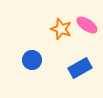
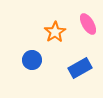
pink ellipse: moved 1 px right, 1 px up; rotated 25 degrees clockwise
orange star: moved 6 px left, 3 px down; rotated 20 degrees clockwise
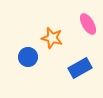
orange star: moved 3 px left, 6 px down; rotated 25 degrees counterclockwise
blue circle: moved 4 px left, 3 px up
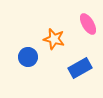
orange star: moved 2 px right, 1 px down
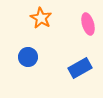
pink ellipse: rotated 15 degrees clockwise
orange star: moved 13 px left, 21 px up; rotated 15 degrees clockwise
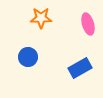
orange star: rotated 30 degrees counterclockwise
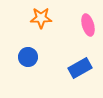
pink ellipse: moved 1 px down
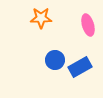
blue circle: moved 27 px right, 3 px down
blue rectangle: moved 1 px up
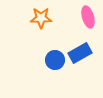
pink ellipse: moved 8 px up
blue rectangle: moved 14 px up
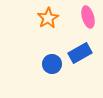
orange star: moved 7 px right; rotated 30 degrees counterclockwise
blue circle: moved 3 px left, 4 px down
